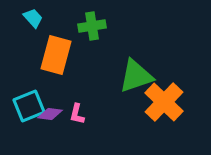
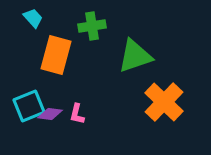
green triangle: moved 1 px left, 20 px up
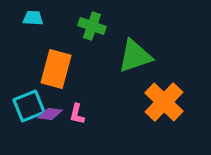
cyan trapezoid: rotated 45 degrees counterclockwise
green cross: rotated 28 degrees clockwise
orange rectangle: moved 14 px down
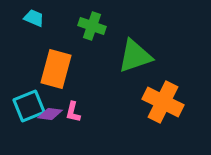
cyan trapezoid: moved 1 px right; rotated 20 degrees clockwise
orange cross: moved 1 px left; rotated 18 degrees counterclockwise
pink L-shape: moved 4 px left, 2 px up
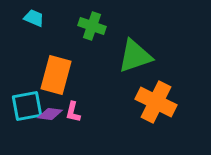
orange rectangle: moved 6 px down
orange cross: moved 7 px left
cyan square: moved 2 px left; rotated 12 degrees clockwise
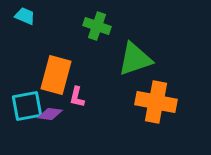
cyan trapezoid: moved 9 px left, 2 px up
green cross: moved 5 px right
green triangle: moved 3 px down
orange cross: rotated 15 degrees counterclockwise
pink L-shape: moved 4 px right, 15 px up
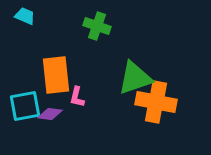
green triangle: moved 19 px down
orange rectangle: rotated 21 degrees counterclockwise
cyan square: moved 2 px left
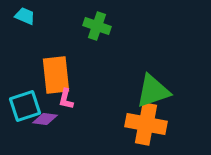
green triangle: moved 18 px right, 13 px down
pink L-shape: moved 11 px left, 2 px down
orange cross: moved 10 px left, 22 px down
cyan square: rotated 8 degrees counterclockwise
purple diamond: moved 5 px left, 5 px down
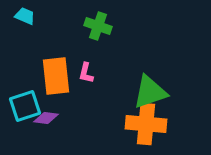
green cross: moved 1 px right
orange rectangle: moved 1 px down
green triangle: moved 3 px left, 1 px down
pink L-shape: moved 20 px right, 26 px up
purple diamond: moved 1 px right, 1 px up
orange cross: rotated 6 degrees counterclockwise
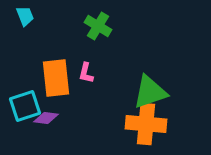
cyan trapezoid: rotated 45 degrees clockwise
green cross: rotated 12 degrees clockwise
orange rectangle: moved 2 px down
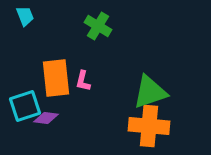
pink L-shape: moved 3 px left, 8 px down
orange cross: moved 3 px right, 2 px down
